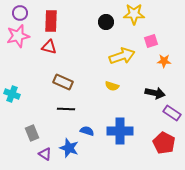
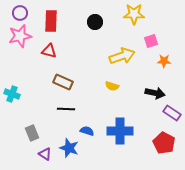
black circle: moved 11 px left
pink star: moved 2 px right
red triangle: moved 4 px down
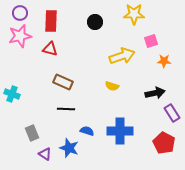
red triangle: moved 1 px right, 2 px up
black arrow: rotated 24 degrees counterclockwise
purple rectangle: rotated 24 degrees clockwise
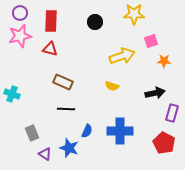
purple rectangle: rotated 48 degrees clockwise
blue semicircle: rotated 96 degrees clockwise
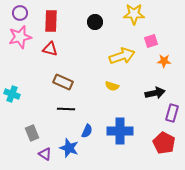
pink star: moved 1 px down
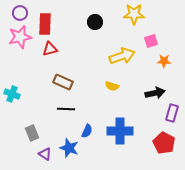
red rectangle: moved 6 px left, 3 px down
red triangle: rotated 28 degrees counterclockwise
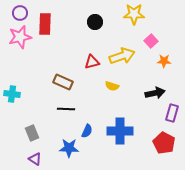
pink square: rotated 24 degrees counterclockwise
red triangle: moved 42 px right, 13 px down
cyan cross: rotated 14 degrees counterclockwise
blue star: rotated 18 degrees counterclockwise
purple triangle: moved 10 px left, 5 px down
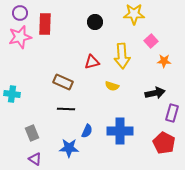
yellow arrow: rotated 105 degrees clockwise
